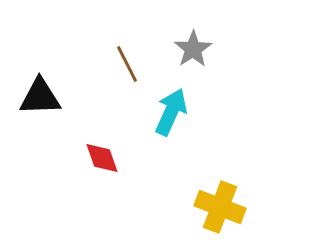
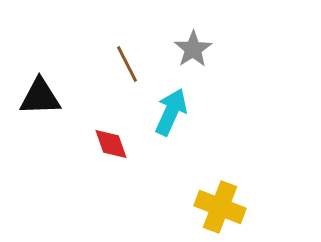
red diamond: moved 9 px right, 14 px up
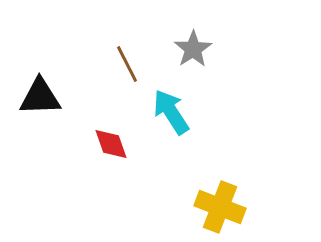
cyan arrow: rotated 57 degrees counterclockwise
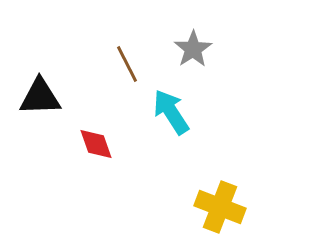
red diamond: moved 15 px left
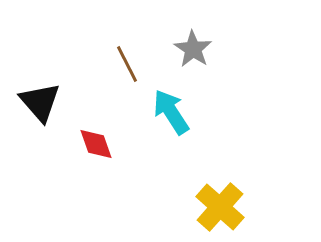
gray star: rotated 6 degrees counterclockwise
black triangle: moved 5 px down; rotated 51 degrees clockwise
yellow cross: rotated 21 degrees clockwise
